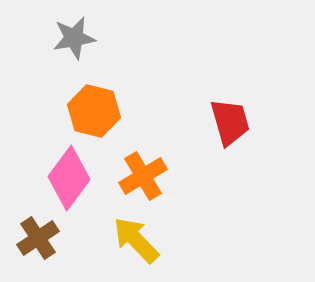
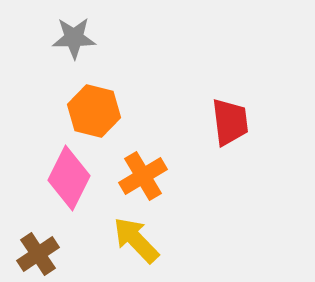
gray star: rotated 9 degrees clockwise
red trapezoid: rotated 9 degrees clockwise
pink diamond: rotated 10 degrees counterclockwise
brown cross: moved 16 px down
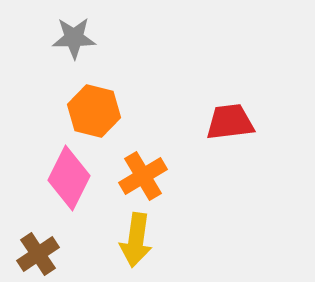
red trapezoid: rotated 90 degrees counterclockwise
yellow arrow: rotated 128 degrees counterclockwise
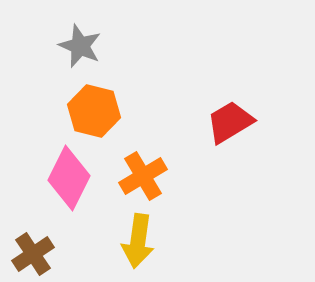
gray star: moved 6 px right, 8 px down; rotated 24 degrees clockwise
red trapezoid: rotated 24 degrees counterclockwise
yellow arrow: moved 2 px right, 1 px down
brown cross: moved 5 px left
